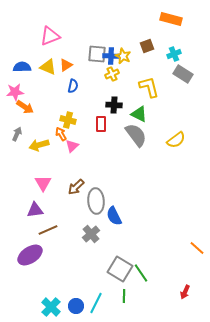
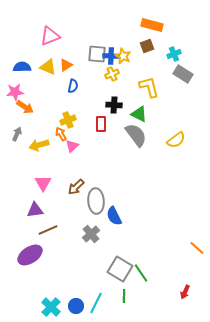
orange rectangle at (171, 19): moved 19 px left, 6 px down
yellow cross at (68, 120): rotated 35 degrees counterclockwise
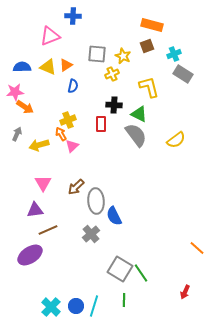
blue cross at (111, 56): moved 38 px left, 40 px up
green line at (124, 296): moved 4 px down
cyan line at (96, 303): moved 2 px left, 3 px down; rotated 10 degrees counterclockwise
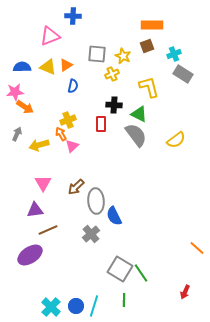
orange rectangle at (152, 25): rotated 15 degrees counterclockwise
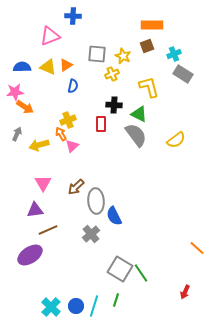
green line at (124, 300): moved 8 px left; rotated 16 degrees clockwise
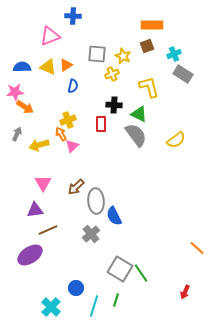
blue circle at (76, 306): moved 18 px up
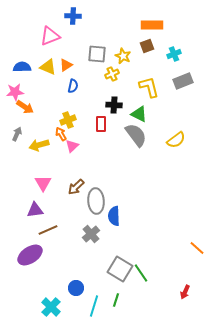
gray rectangle at (183, 74): moved 7 px down; rotated 54 degrees counterclockwise
blue semicircle at (114, 216): rotated 24 degrees clockwise
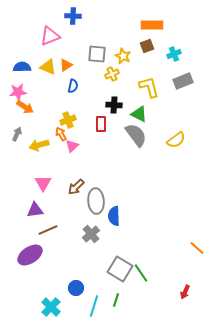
pink star at (15, 92): moved 3 px right
